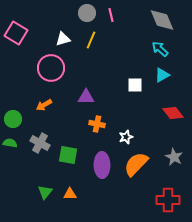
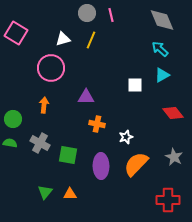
orange arrow: rotated 126 degrees clockwise
purple ellipse: moved 1 px left, 1 px down
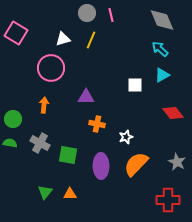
gray star: moved 3 px right, 5 px down
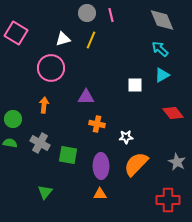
white star: rotated 16 degrees clockwise
orange triangle: moved 30 px right
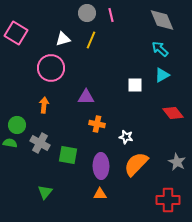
green circle: moved 4 px right, 6 px down
white star: rotated 16 degrees clockwise
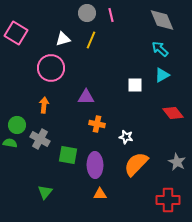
gray cross: moved 4 px up
purple ellipse: moved 6 px left, 1 px up
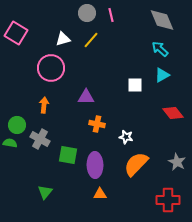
yellow line: rotated 18 degrees clockwise
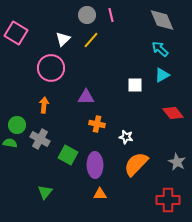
gray circle: moved 2 px down
white triangle: rotated 28 degrees counterclockwise
green square: rotated 18 degrees clockwise
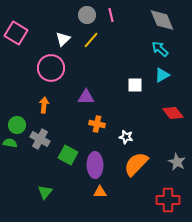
orange triangle: moved 2 px up
